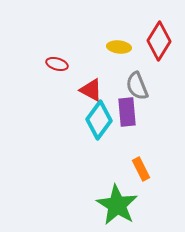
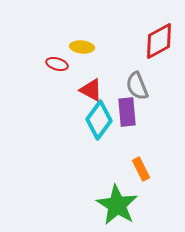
red diamond: rotated 30 degrees clockwise
yellow ellipse: moved 37 px left
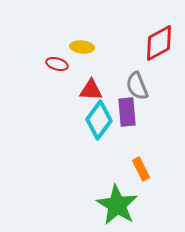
red diamond: moved 2 px down
red triangle: rotated 25 degrees counterclockwise
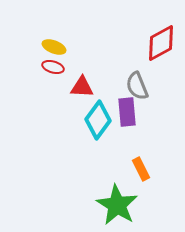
red diamond: moved 2 px right
yellow ellipse: moved 28 px left; rotated 15 degrees clockwise
red ellipse: moved 4 px left, 3 px down
red triangle: moved 9 px left, 3 px up
cyan diamond: moved 1 px left
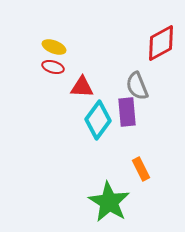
green star: moved 8 px left, 3 px up
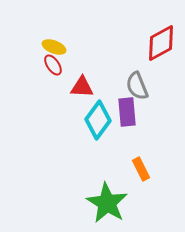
red ellipse: moved 2 px up; rotated 40 degrees clockwise
green star: moved 2 px left, 1 px down
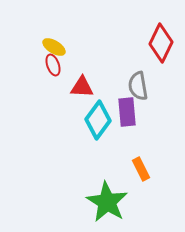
red diamond: rotated 36 degrees counterclockwise
yellow ellipse: rotated 10 degrees clockwise
red ellipse: rotated 15 degrees clockwise
gray semicircle: moved 1 px right; rotated 12 degrees clockwise
green star: moved 1 px up
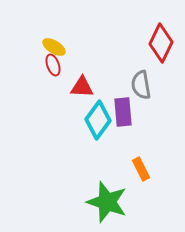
gray semicircle: moved 3 px right, 1 px up
purple rectangle: moved 4 px left
green star: rotated 12 degrees counterclockwise
